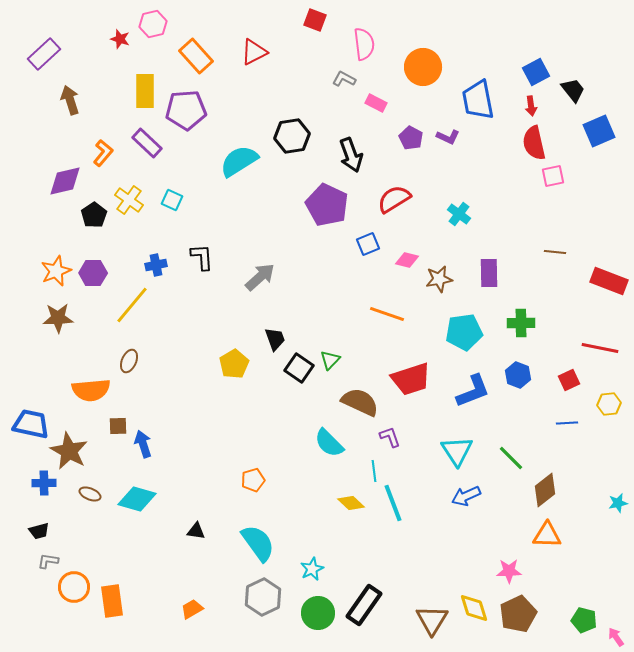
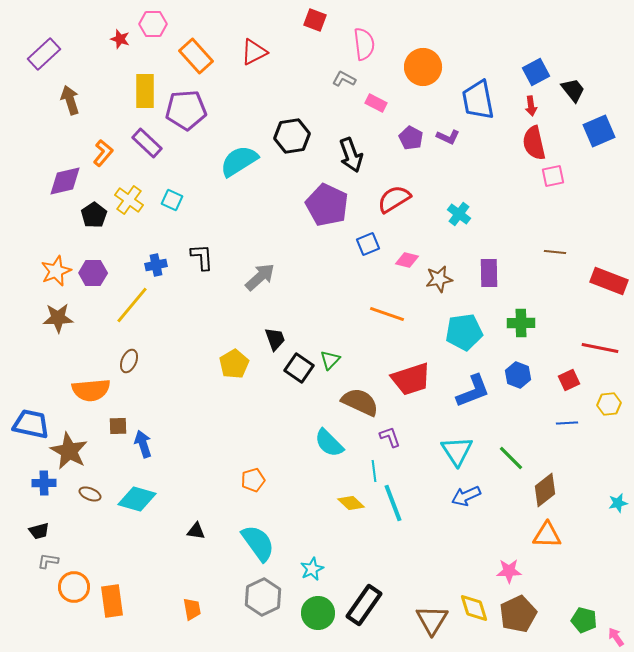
pink hexagon at (153, 24): rotated 12 degrees clockwise
orange trapezoid at (192, 609): rotated 110 degrees clockwise
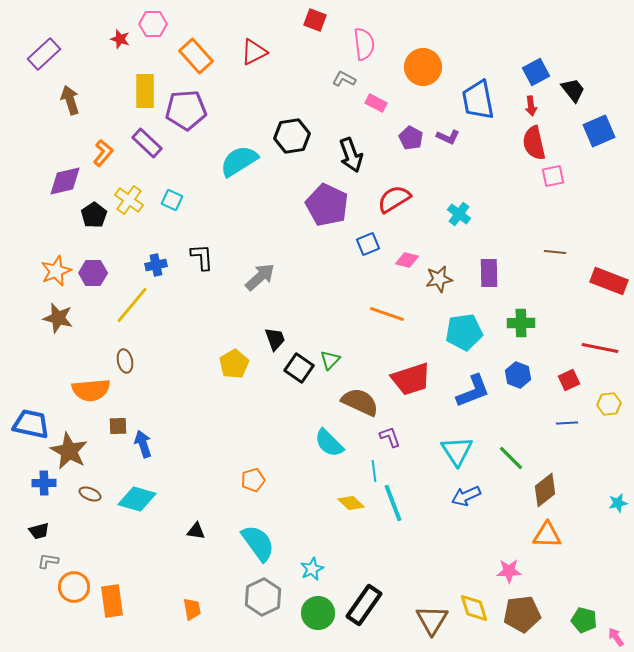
brown star at (58, 318): rotated 16 degrees clockwise
brown ellipse at (129, 361): moved 4 px left; rotated 35 degrees counterclockwise
brown pentagon at (518, 614): moved 4 px right; rotated 18 degrees clockwise
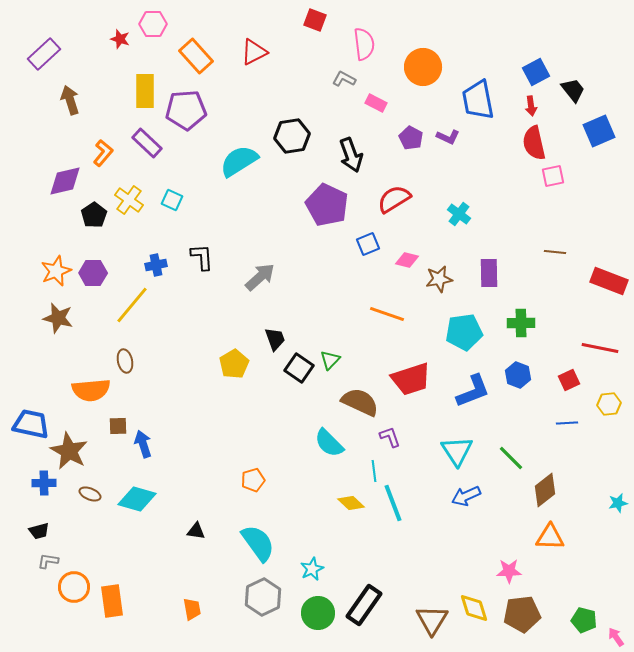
orange triangle at (547, 535): moved 3 px right, 2 px down
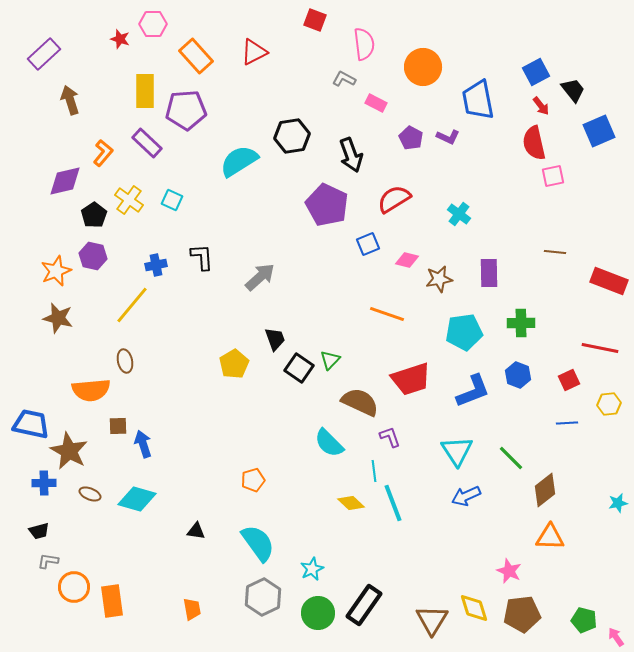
red arrow at (531, 106): moved 10 px right; rotated 30 degrees counterclockwise
purple hexagon at (93, 273): moved 17 px up; rotated 12 degrees clockwise
pink star at (509, 571): rotated 25 degrees clockwise
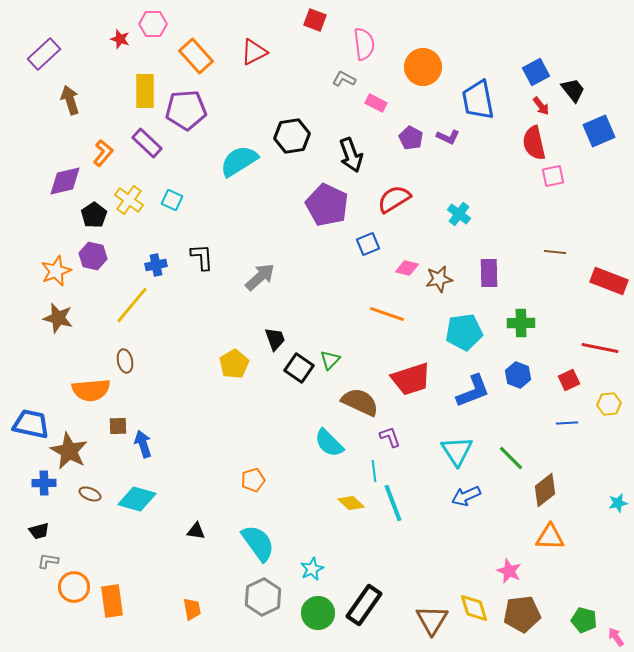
pink diamond at (407, 260): moved 8 px down
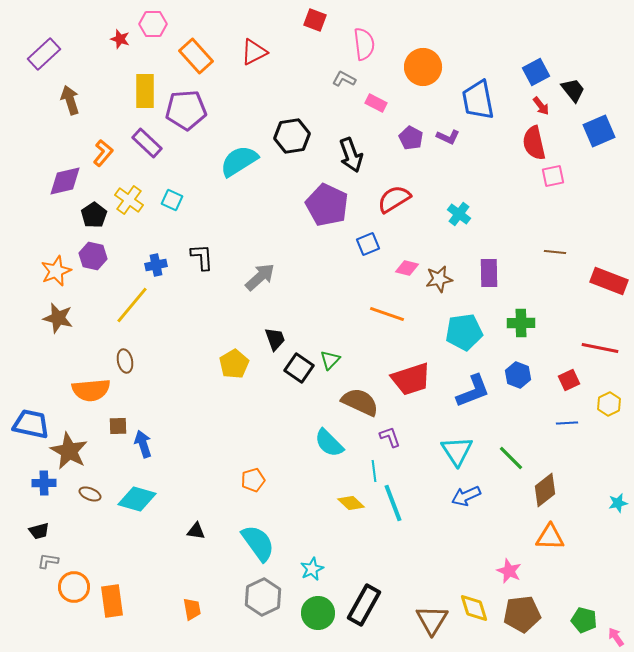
yellow hexagon at (609, 404): rotated 20 degrees counterclockwise
black rectangle at (364, 605): rotated 6 degrees counterclockwise
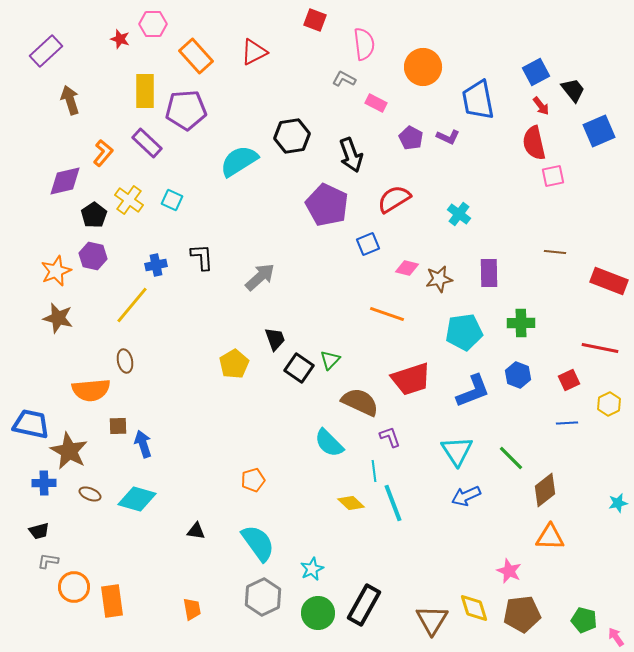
purple rectangle at (44, 54): moved 2 px right, 3 px up
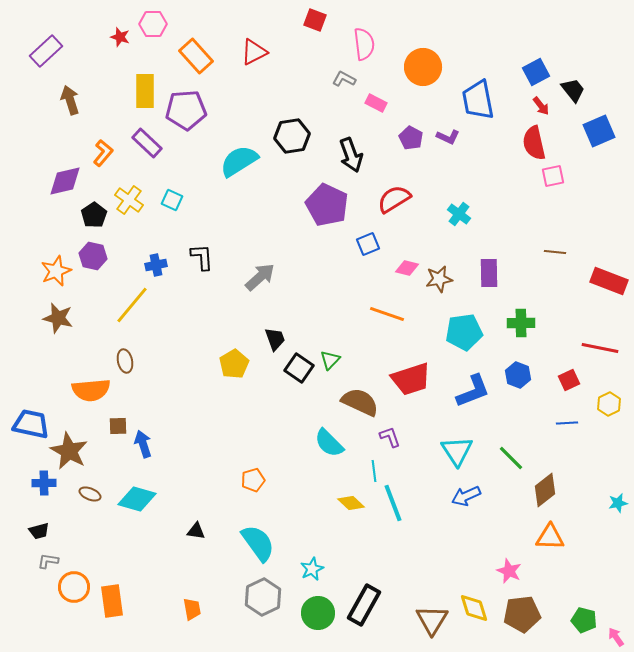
red star at (120, 39): moved 2 px up
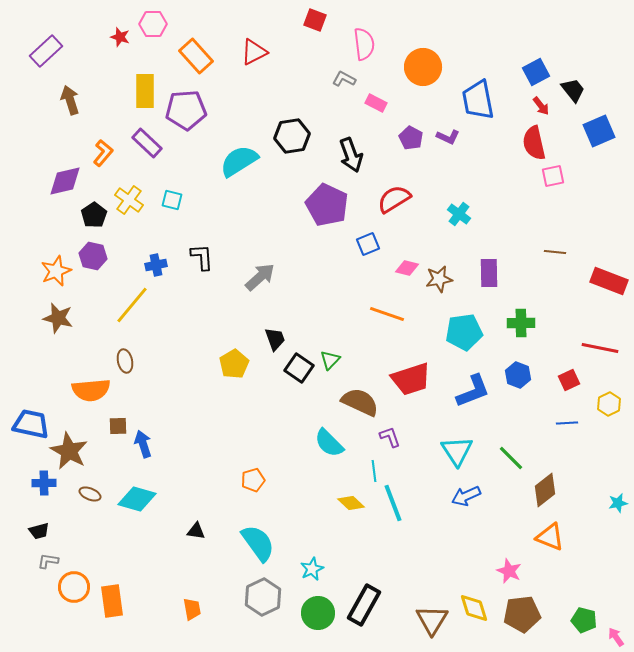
cyan square at (172, 200): rotated 10 degrees counterclockwise
orange triangle at (550, 537): rotated 20 degrees clockwise
